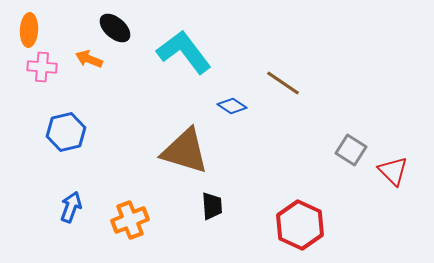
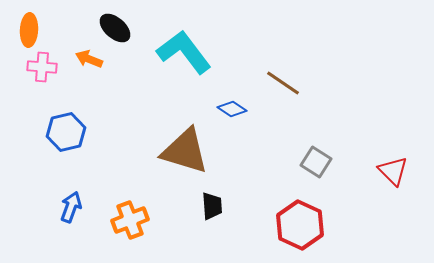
blue diamond: moved 3 px down
gray square: moved 35 px left, 12 px down
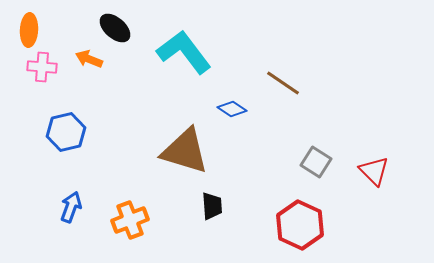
red triangle: moved 19 px left
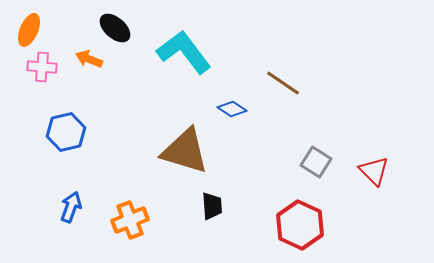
orange ellipse: rotated 20 degrees clockwise
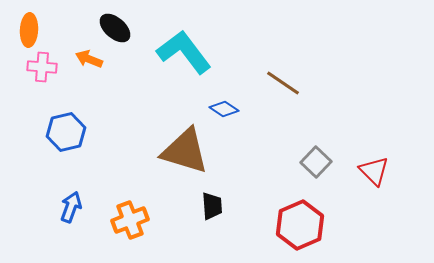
orange ellipse: rotated 20 degrees counterclockwise
blue diamond: moved 8 px left
gray square: rotated 12 degrees clockwise
red hexagon: rotated 12 degrees clockwise
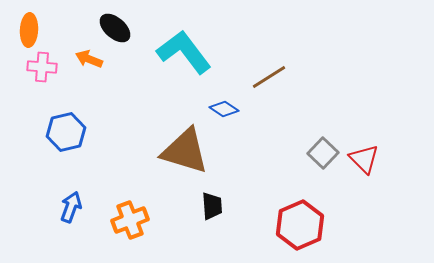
brown line: moved 14 px left, 6 px up; rotated 66 degrees counterclockwise
gray square: moved 7 px right, 9 px up
red triangle: moved 10 px left, 12 px up
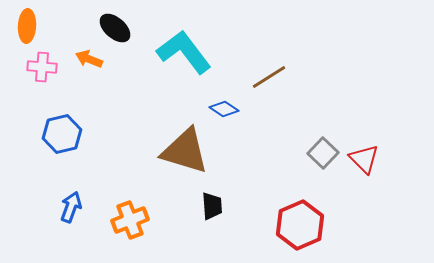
orange ellipse: moved 2 px left, 4 px up
blue hexagon: moved 4 px left, 2 px down
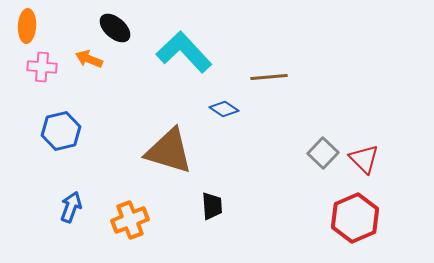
cyan L-shape: rotated 6 degrees counterclockwise
brown line: rotated 27 degrees clockwise
blue hexagon: moved 1 px left, 3 px up
brown triangle: moved 16 px left
red hexagon: moved 55 px right, 7 px up
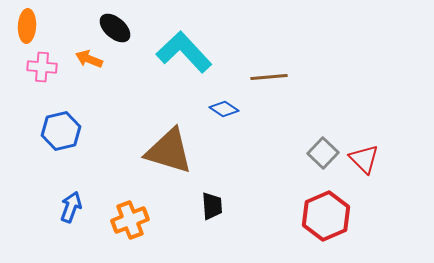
red hexagon: moved 29 px left, 2 px up
